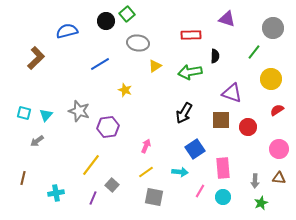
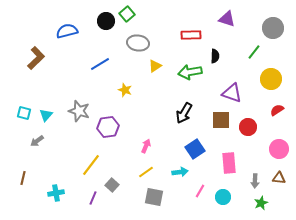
pink rectangle at (223, 168): moved 6 px right, 5 px up
cyan arrow at (180, 172): rotated 14 degrees counterclockwise
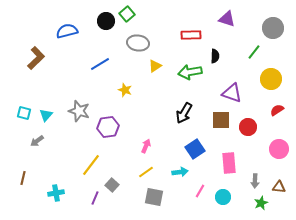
brown triangle at (279, 178): moved 9 px down
purple line at (93, 198): moved 2 px right
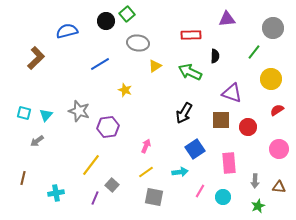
purple triangle at (227, 19): rotated 24 degrees counterclockwise
green arrow at (190, 72): rotated 35 degrees clockwise
green star at (261, 203): moved 3 px left, 3 px down
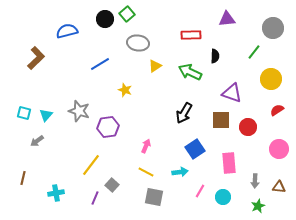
black circle at (106, 21): moved 1 px left, 2 px up
yellow line at (146, 172): rotated 63 degrees clockwise
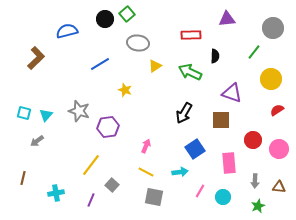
red circle at (248, 127): moved 5 px right, 13 px down
purple line at (95, 198): moved 4 px left, 2 px down
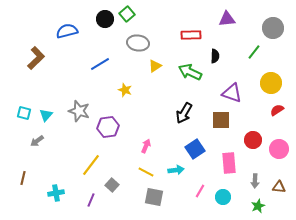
yellow circle at (271, 79): moved 4 px down
cyan arrow at (180, 172): moved 4 px left, 2 px up
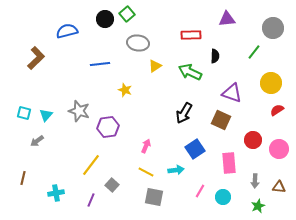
blue line at (100, 64): rotated 24 degrees clockwise
brown square at (221, 120): rotated 24 degrees clockwise
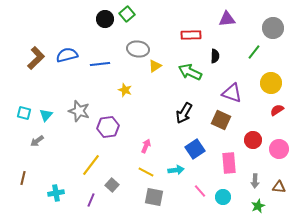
blue semicircle at (67, 31): moved 24 px down
gray ellipse at (138, 43): moved 6 px down
pink line at (200, 191): rotated 72 degrees counterclockwise
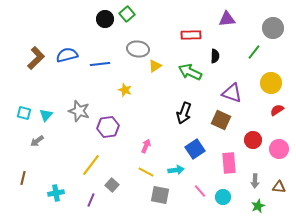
black arrow at (184, 113): rotated 10 degrees counterclockwise
gray square at (154, 197): moved 6 px right, 2 px up
